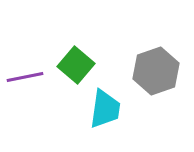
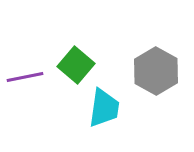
gray hexagon: rotated 12 degrees counterclockwise
cyan trapezoid: moved 1 px left, 1 px up
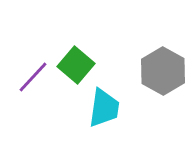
gray hexagon: moved 7 px right
purple line: moved 8 px right; rotated 36 degrees counterclockwise
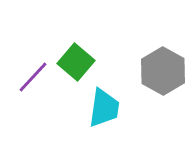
green square: moved 3 px up
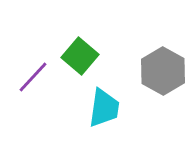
green square: moved 4 px right, 6 px up
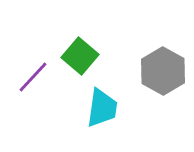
cyan trapezoid: moved 2 px left
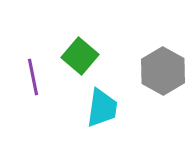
purple line: rotated 54 degrees counterclockwise
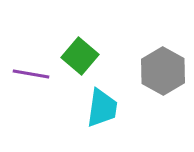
purple line: moved 2 px left, 3 px up; rotated 69 degrees counterclockwise
